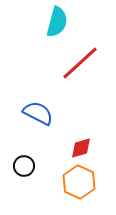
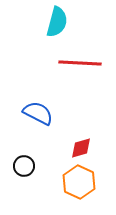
red line: rotated 45 degrees clockwise
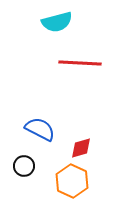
cyan semicircle: rotated 60 degrees clockwise
blue semicircle: moved 2 px right, 16 px down
orange hexagon: moved 7 px left, 1 px up
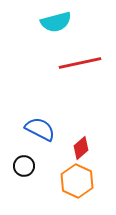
cyan semicircle: moved 1 px left
red line: rotated 15 degrees counterclockwise
red diamond: rotated 25 degrees counterclockwise
orange hexagon: moved 5 px right
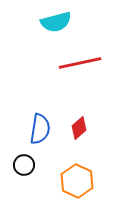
blue semicircle: rotated 72 degrees clockwise
red diamond: moved 2 px left, 20 px up
black circle: moved 1 px up
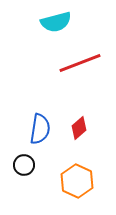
red line: rotated 9 degrees counterclockwise
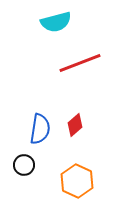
red diamond: moved 4 px left, 3 px up
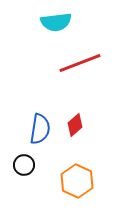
cyan semicircle: rotated 8 degrees clockwise
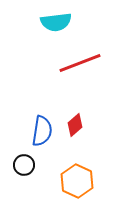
blue semicircle: moved 2 px right, 2 px down
